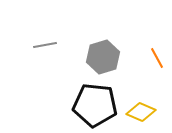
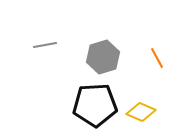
black pentagon: rotated 9 degrees counterclockwise
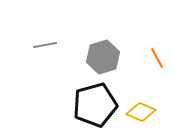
black pentagon: rotated 12 degrees counterclockwise
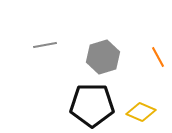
orange line: moved 1 px right, 1 px up
black pentagon: moved 3 px left; rotated 15 degrees clockwise
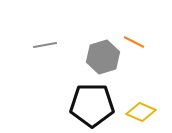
orange line: moved 24 px left, 15 px up; rotated 35 degrees counterclockwise
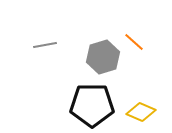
orange line: rotated 15 degrees clockwise
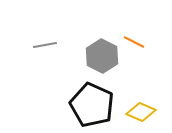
orange line: rotated 15 degrees counterclockwise
gray hexagon: moved 1 px left, 1 px up; rotated 16 degrees counterclockwise
black pentagon: rotated 24 degrees clockwise
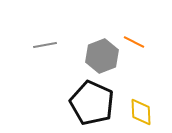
gray hexagon: rotated 12 degrees clockwise
black pentagon: moved 2 px up
yellow diamond: rotated 64 degrees clockwise
